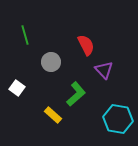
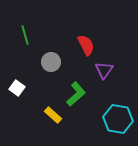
purple triangle: rotated 18 degrees clockwise
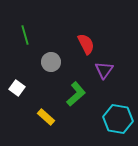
red semicircle: moved 1 px up
yellow rectangle: moved 7 px left, 2 px down
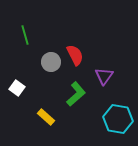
red semicircle: moved 11 px left, 11 px down
purple triangle: moved 6 px down
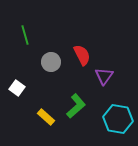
red semicircle: moved 7 px right
green L-shape: moved 12 px down
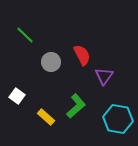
green line: rotated 30 degrees counterclockwise
white square: moved 8 px down
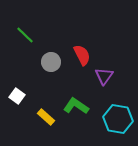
green L-shape: rotated 105 degrees counterclockwise
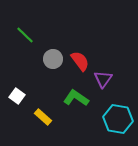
red semicircle: moved 2 px left, 6 px down; rotated 10 degrees counterclockwise
gray circle: moved 2 px right, 3 px up
purple triangle: moved 1 px left, 3 px down
green L-shape: moved 8 px up
yellow rectangle: moved 3 px left
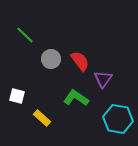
gray circle: moved 2 px left
white square: rotated 21 degrees counterclockwise
yellow rectangle: moved 1 px left, 1 px down
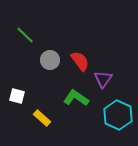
gray circle: moved 1 px left, 1 px down
cyan hexagon: moved 4 px up; rotated 16 degrees clockwise
